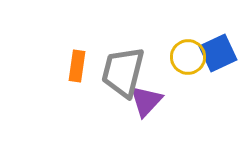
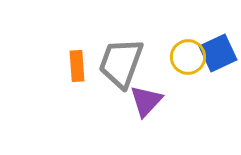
orange rectangle: rotated 12 degrees counterclockwise
gray trapezoid: moved 2 px left, 9 px up; rotated 6 degrees clockwise
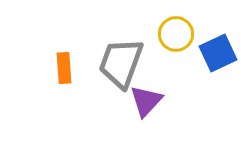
yellow circle: moved 12 px left, 23 px up
orange rectangle: moved 13 px left, 2 px down
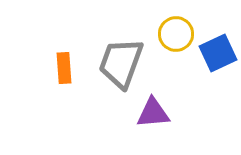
purple triangle: moved 7 px right, 12 px down; rotated 42 degrees clockwise
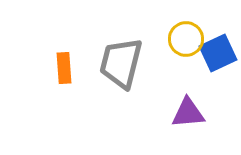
yellow circle: moved 10 px right, 5 px down
gray trapezoid: rotated 6 degrees counterclockwise
purple triangle: moved 35 px right
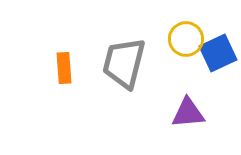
gray trapezoid: moved 3 px right
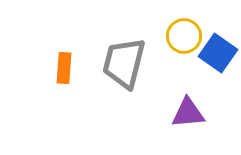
yellow circle: moved 2 px left, 3 px up
blue square: rotated 30 degrees counterclockwise
orange rectangle: rotated 8 degrees clockwise
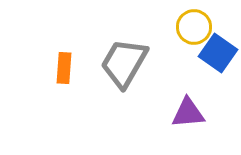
yellow circle: moved 10 px right, 9 px up
gray trapezoid: rotated 16 degrees clockwise
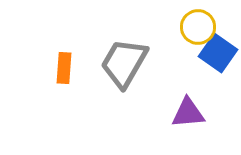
yellow circle: moved 4 px right
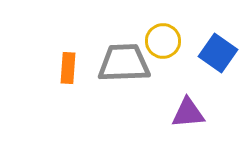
yellow circle: moved 35 px left, 14 px down
gray trapezoid: rotated 58 degrees clockwise
orange rectangle: moved 4 px right
